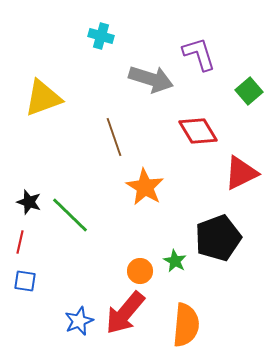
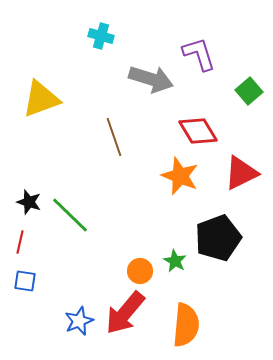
yellow triangle: moved 2 px left, 1 px down
orange star: moved 35 px right, 11 px up; rotated 9 degrees counterclockwise
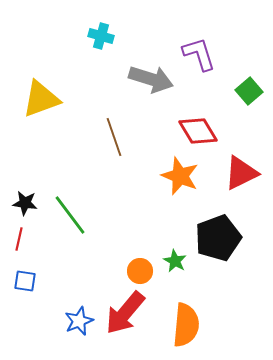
black star: moved 4 px left, 1 px down; rotated 10 degrees counterclockwise
green line: rotated 9 degrees clockwise
red line: moved 1 px left, 3 px up
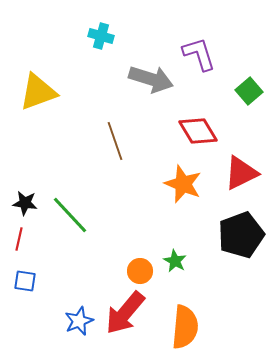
yellow triangle: moved 3 px left, 7 px up
brown line: moved 1 px right, 4 px down
orange star: moved 3 px right, 8 px down
green line: rotated 6 degrees counterclockwise
black pentagon: moved 23 px right, 3 px up
orange semicircle: moved 1 px left, 2 px down
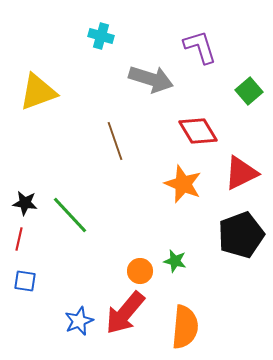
purple L-shape: moved 1 px right, 7 px up
green star: rotated 15 degrees counterclockwise
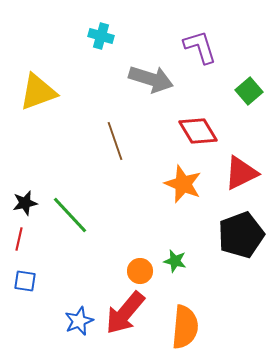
black star: rotated 20 degrees counterclockwise
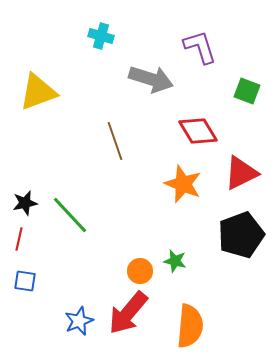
green square: moved 2 px left; rotated 28 degrees counterclockwise
red arrow: moved 3 px right
orange semicircle: moved 5 px right, 1 px up
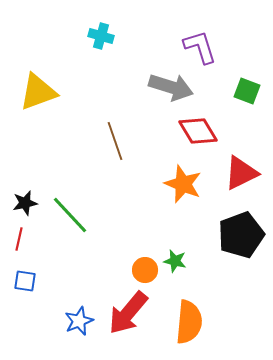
gray arrow: moved 20 px right, 8 px down
orange circle: moved 5 px right, 1 px up
orange semicircle: moved 1 px left, 4 px up
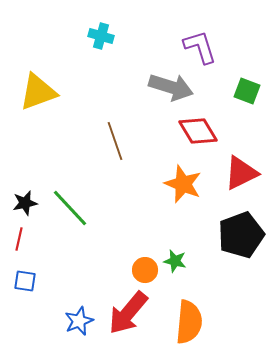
green line: moved 7 px up
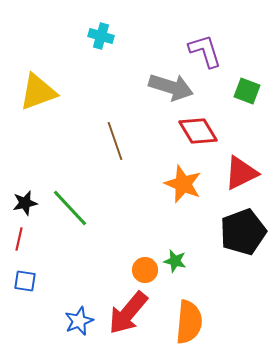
purple L-shape: moved 5 px right, 4 px down
black pentagon: moved 2 px right, 3 px up
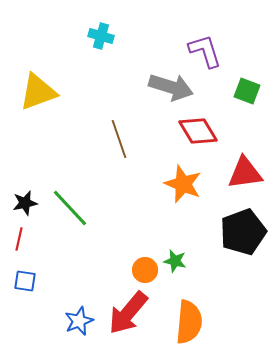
brown line: moved 4 px right, 2 px up
red triangle: moved 4 px right; rotated 18 degrees clockwise
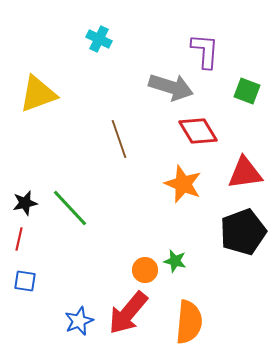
cyan cross: moved 2 px left, 3 px down; rotated 10 degrees clockwise
purple L-shape: rotated 21 degrees clockwise
yellow triangle: moved 2 px down
